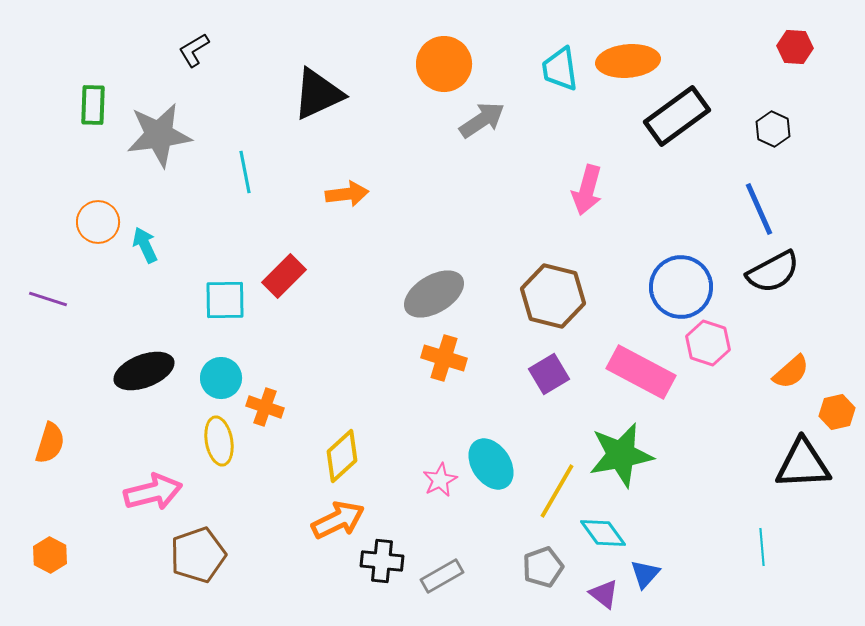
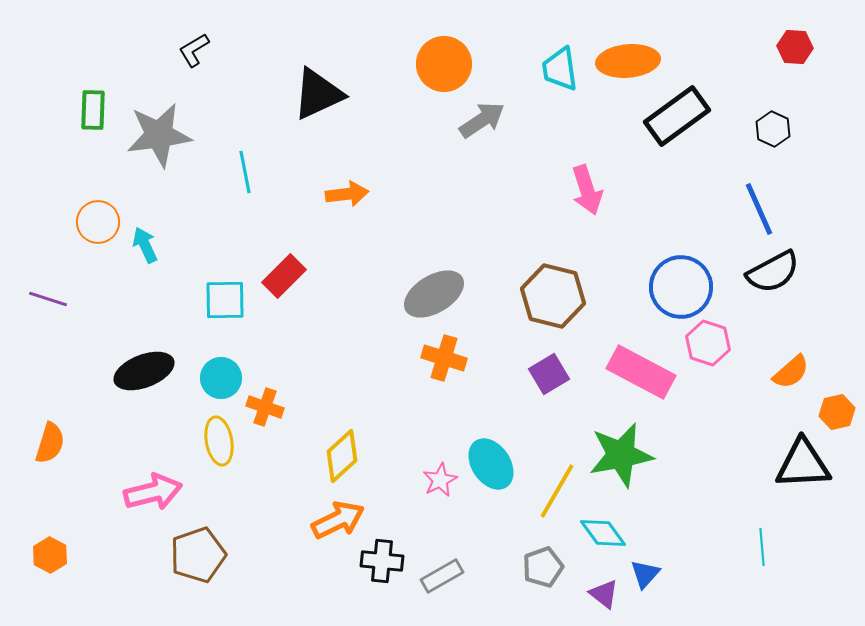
green rectangle at (93, 105): moved 5 px down
pink arrow at (587, 190): rotated 33 degrees counterclockwise
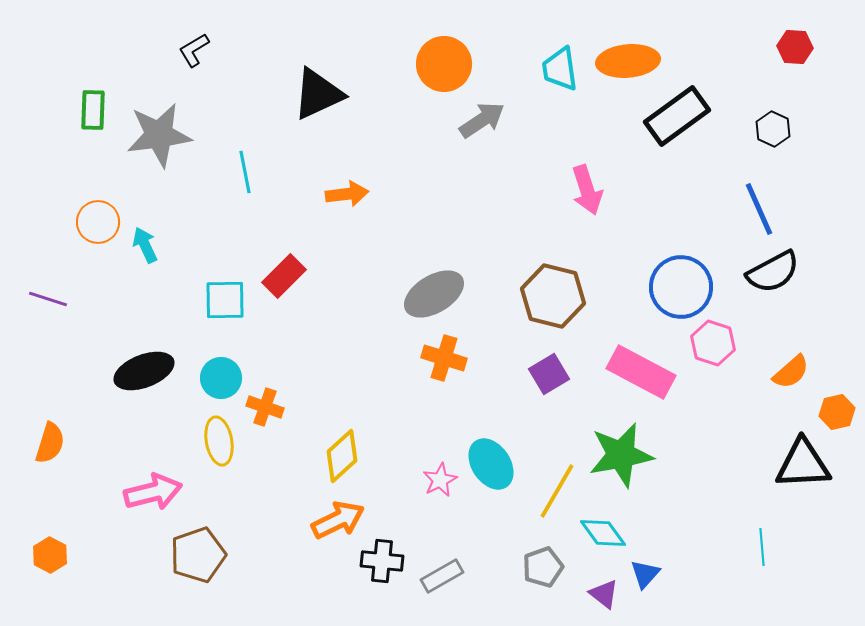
pink hexagon at (708, 343): moved 5 px right
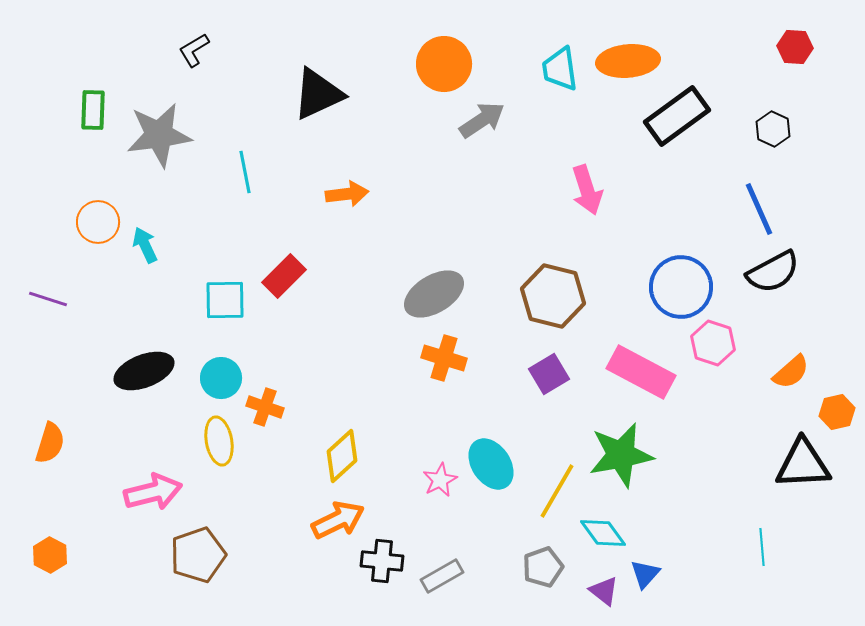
purple triangle at (604, 594): moved 3 px up
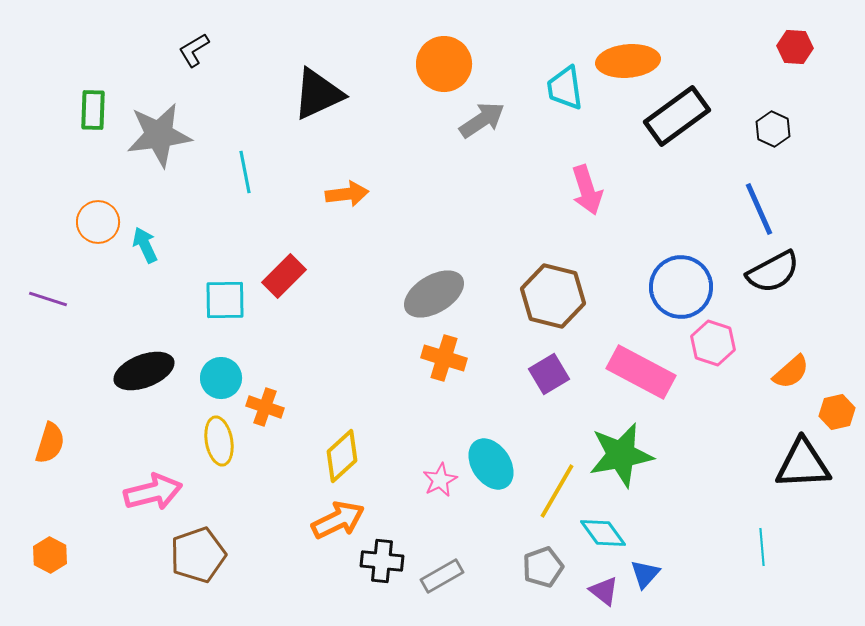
cyan trapezoid at (560, 69): moved 5 px right, 19 px down
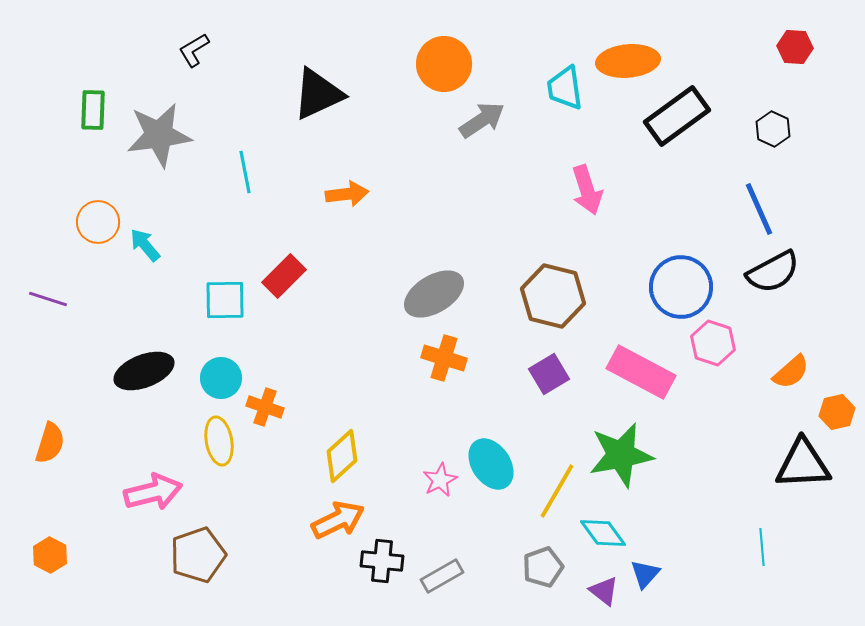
cyan arrow at (145, 245): rotated 15 degrees counterclockwise
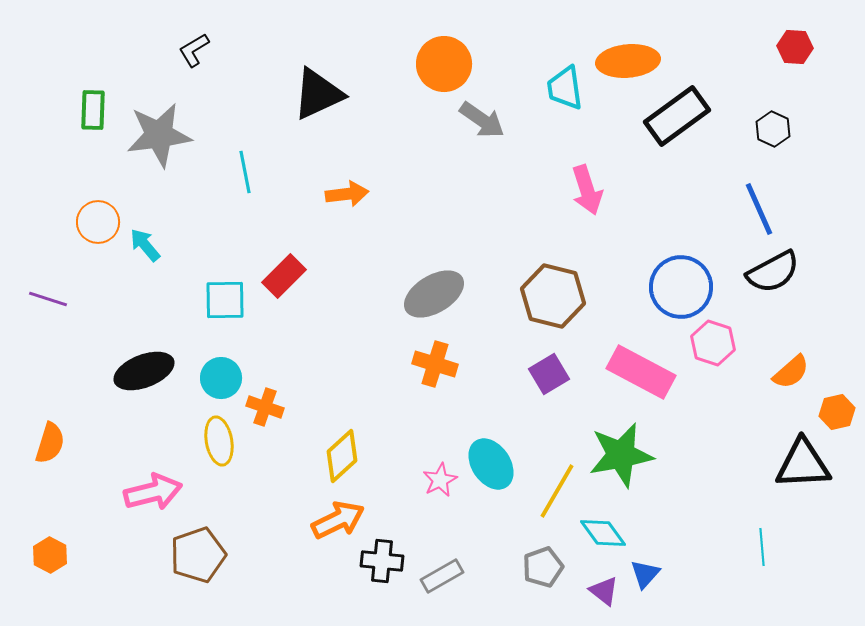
gray arrow at (482, 120): rotated 69 degrees clockwise
orange cross at (444, 358): moved 9 px left, 6 px down
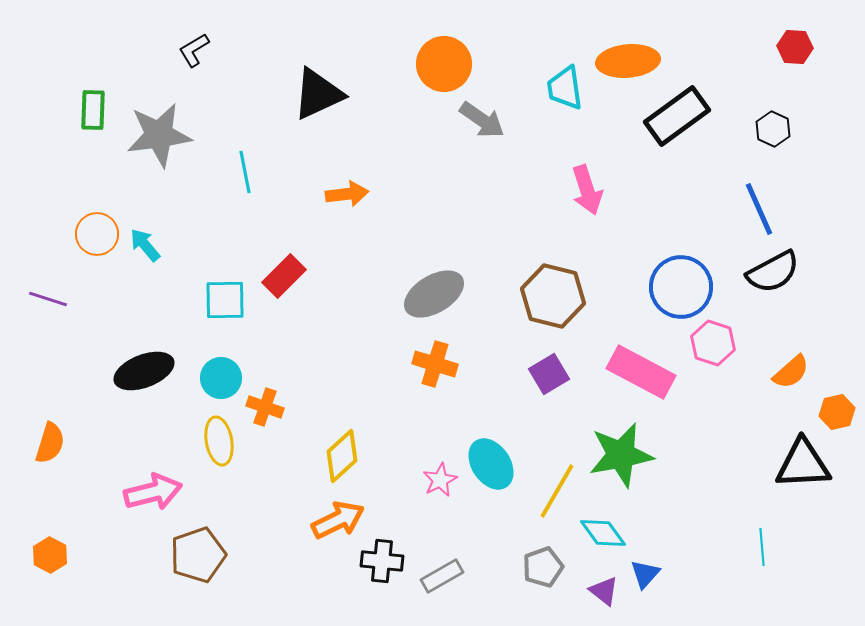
orange circle at (98, 222): moved 1 px left, 12 px down
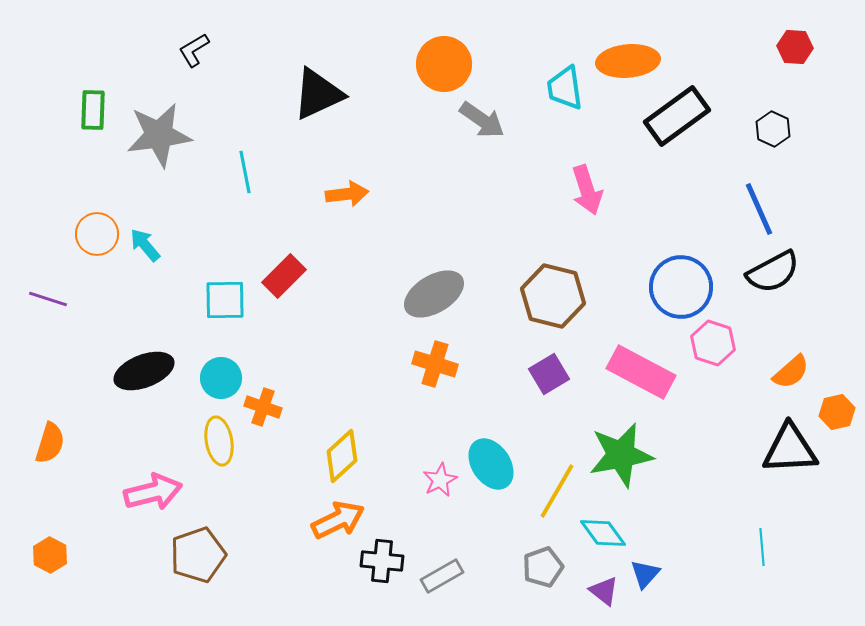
orange cross at (265, 407): moved 2 px left
black triangle at (803, 464): moved 13 px left, 15 px up
